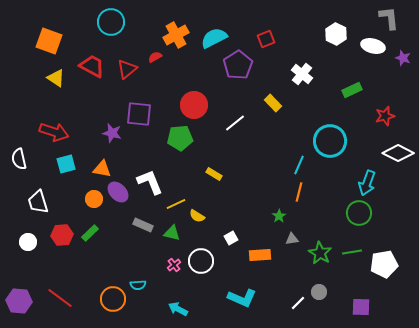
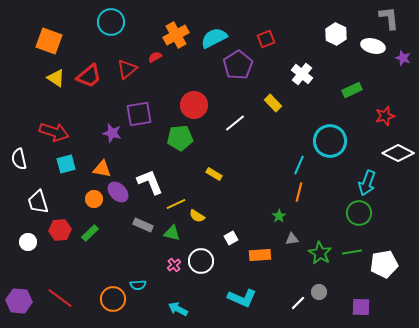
red trapezoid at (92, 66): moved 3 px left, 10 px down; rotated 112 degrees clockwise
purple square at (139, 114): rotated 16 degrees counterclockwise
red hexagon at (62, 235): moved 2 px left, 5 px up
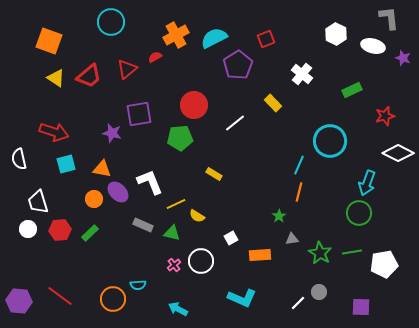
white circle at (28, 242): moved 13 px up
red line at (60, 298): moved 2 px up
